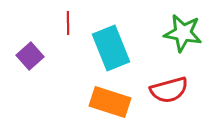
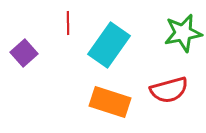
green star: rotated 21 degrees counterclockwise
cyan rectangle: moved 2 px left, 3 px up; rotated 57 degrees clockwise
purple square: moved 6 px left, 3 px up
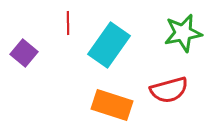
purple square: rotated 8 degrees counterclockwise
orange rectangle: moved 2 px right, 3 px down
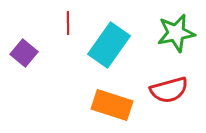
green star: moved 7 px left
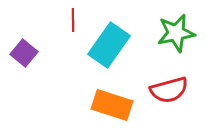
red line: moved 5 px right, 3 px up
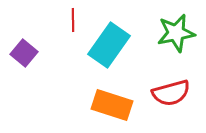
red semicircle: moved 2 px right, 3 px down
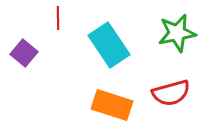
red line: moved 15 px left, 2 px up
green star: moved 1 px right
cyan rectangle: rotated 69 degrees counterclockwise
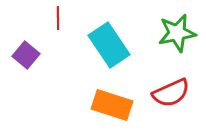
purple square: moved 2 px right, 2 px down
red semicircle: rotated 9 degrees counterclockwise
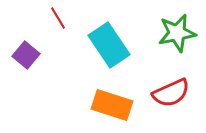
red line: rotated 30 degrees counterclockwise
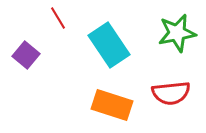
red semicircle: rotated 18 degrees clockwise
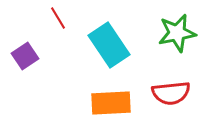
purple square: moved 1 px left, 1 px down; rotated 16 degrees clockwise
orange rectangle: moved 1 px left, 2 px up; rotated 21 degrees counterclockwise
